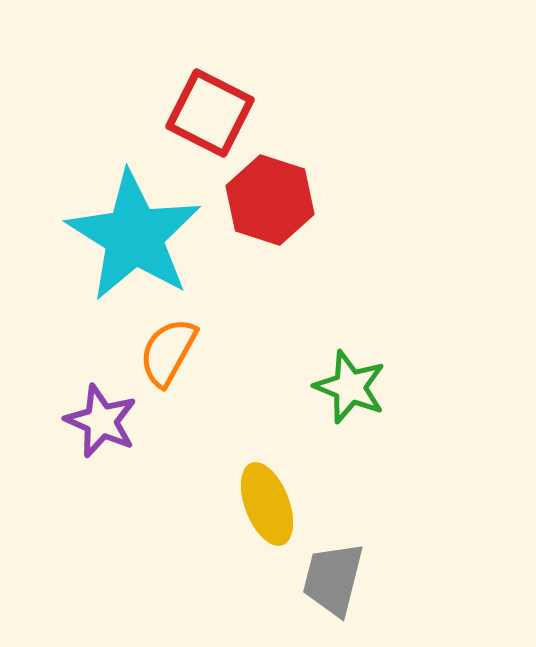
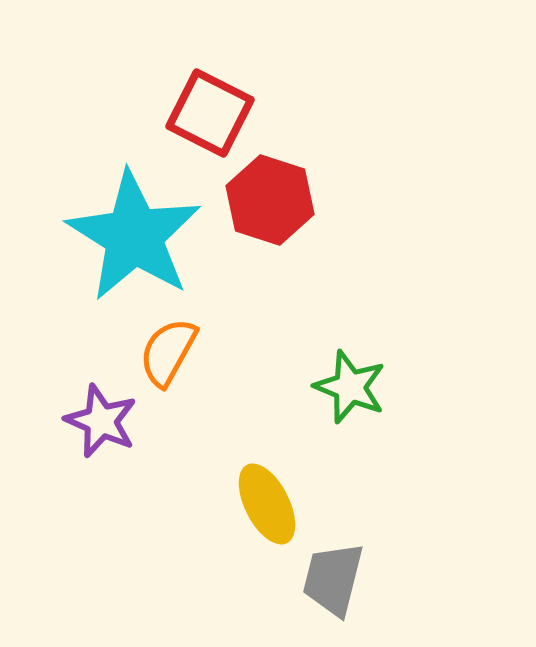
yellow ellipse: rotated 6 degrees counterclockwise
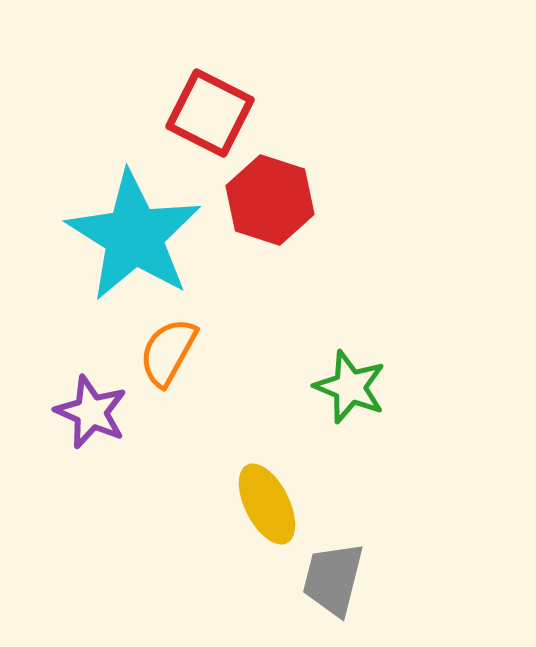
purple star: moved 10 px left, 9 px up
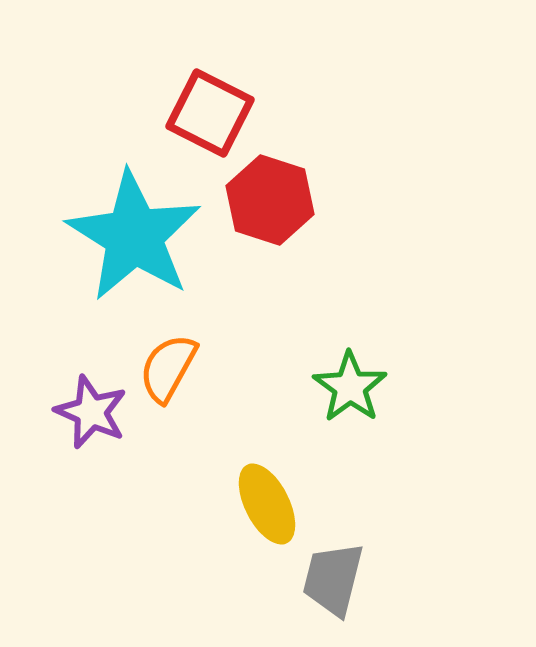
orange semicircle: moved 16 px down
green star: rotated 14 degrees clockwise
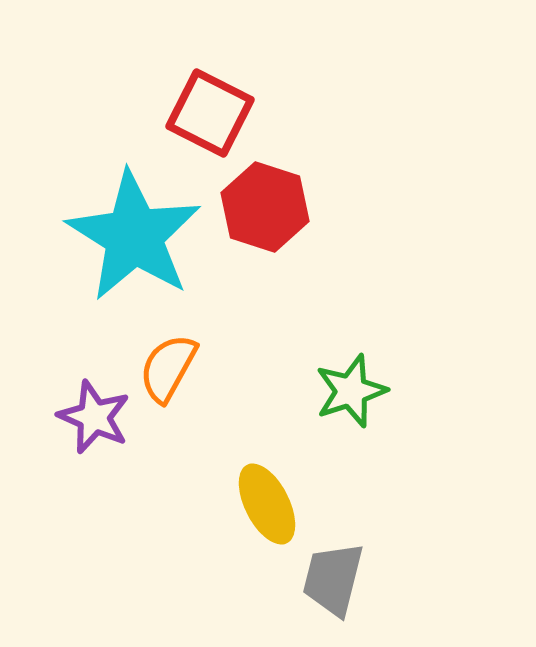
red hexagon: moved 5 px left, 7 px down
green star: moved 1 px right, 4 px down; rotated 18 degrees clockwise
purple star: moved 3 px right, 5 px down
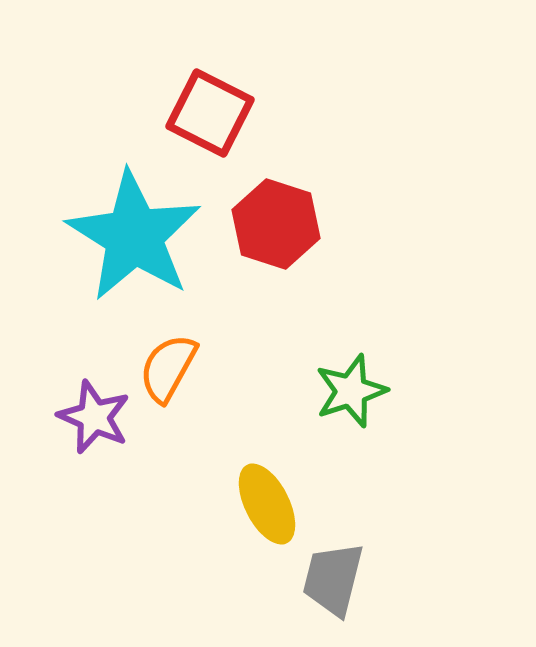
red hexagon: moved 11 px right, 17 px down
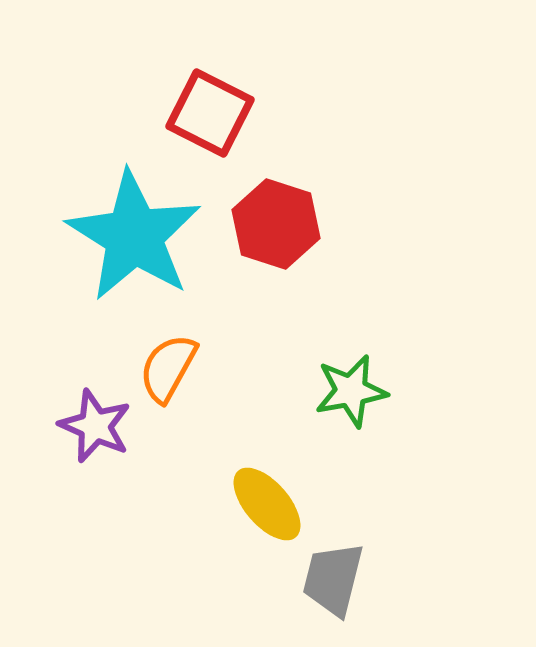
green star: rotated 8 degrees clockwise
purple star: moved 1 px right, 9 px down
yellow ellipse: rotated 14 degrees counterclockwise
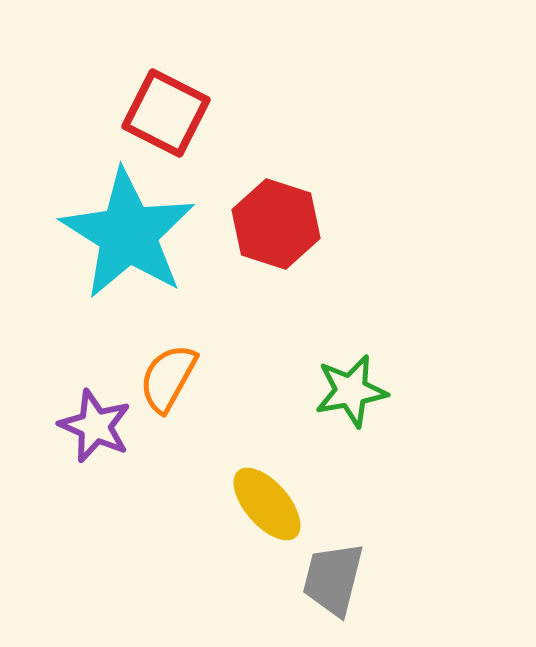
red square: moved 44 px left
cyan star: moved 6 px left, 2 px up
orange semicircle: moved 10 px down
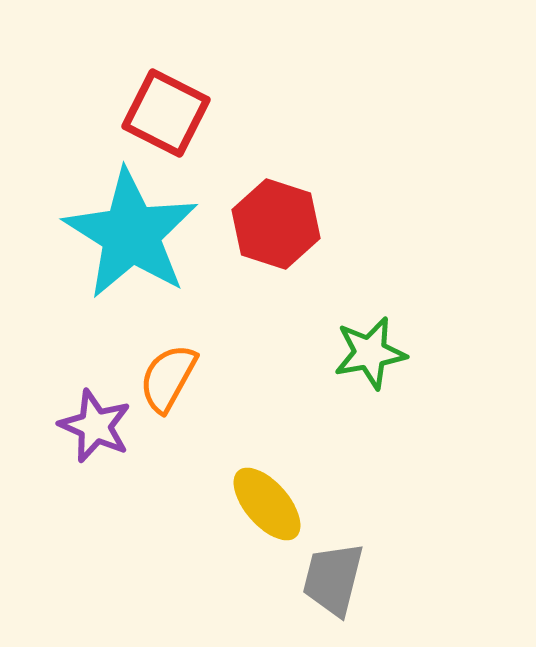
cyan star: moved 3 px right
green star: moved 19 px right, 38 px up
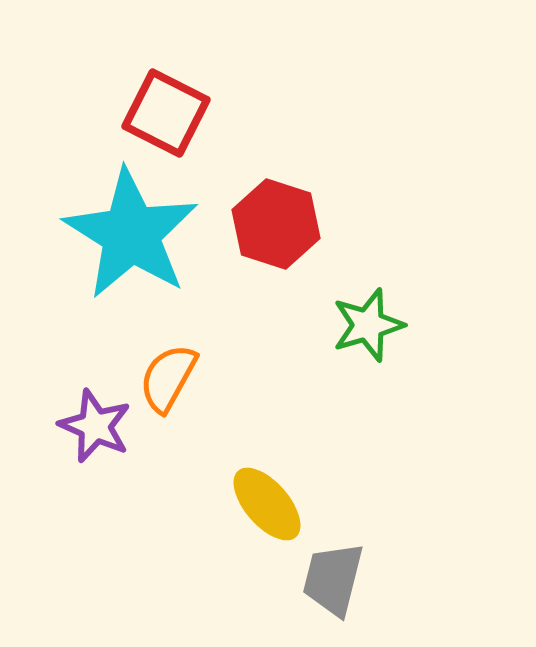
green star: moved 2 px left, 28 px up; rotated 6 degrees counterclockwise
